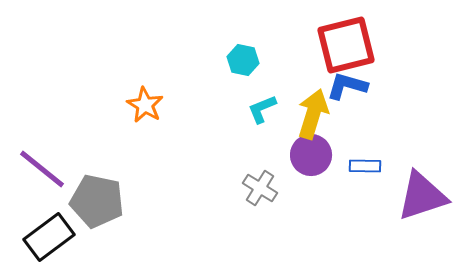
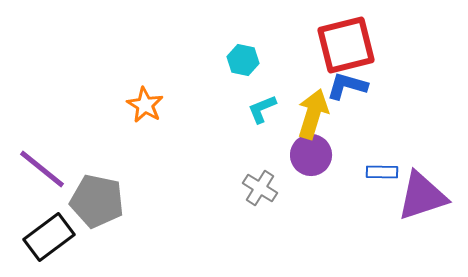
blue rectangle: moved 17 px right, 6 px down
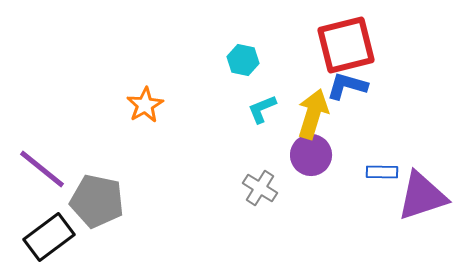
orange star: rotated 12 degrees clockwise
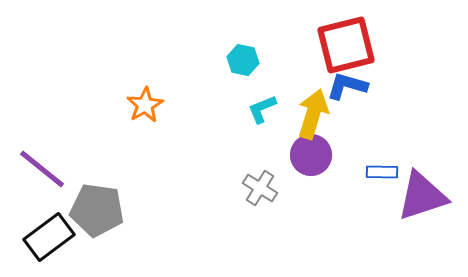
gray pentagon: moved 9 px down; rotated 4 degrees counterclockwise
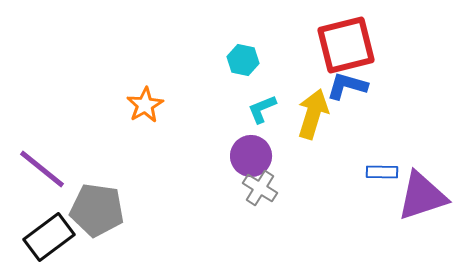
purple circle: moved 60 px left, 1 px down
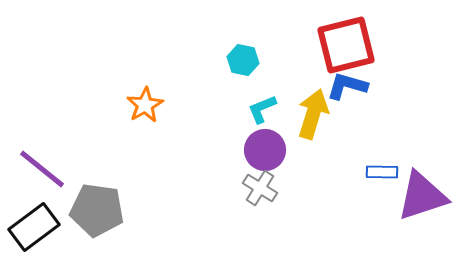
purple circle: moved 14 px right, 6 px up
black rectangle: moved 15 px left, 10 px up
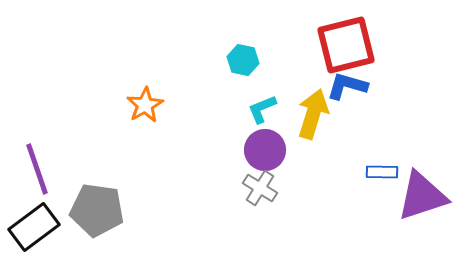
purple line: moved 5 px left; rotated 32 degrees clockwise
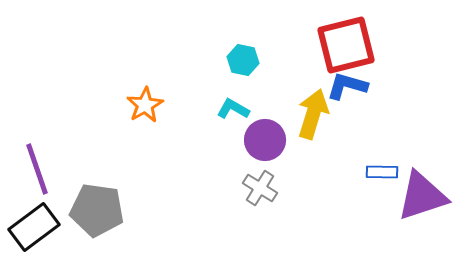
cyan L-shape: moved 29 px left; rotated 52 degrees clockwise
purple circle: moved 10 px up
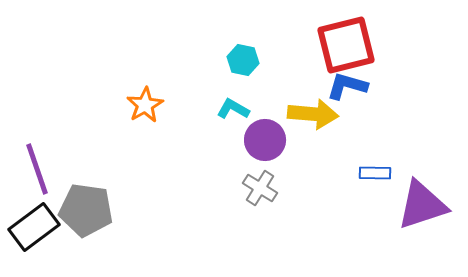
yellow arrow: rotated 78 degrees clockwise
blue rectangle: moved 7 px left, 1 px down
purple triangle: moved 9 px down
gray pentagon: moved 11 px left
